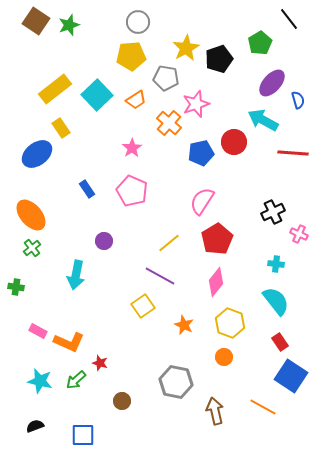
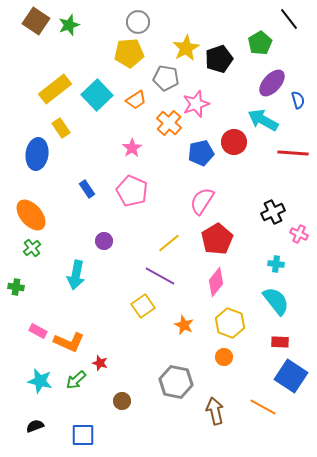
yellow pentagon at (131, 56): moved 2 px left, 3 px up
blue ellipse at (37, 154): rotated 44 degrees counterclockwise
red rectangle at (280, 342): rotated 54 degrees counterclockwise
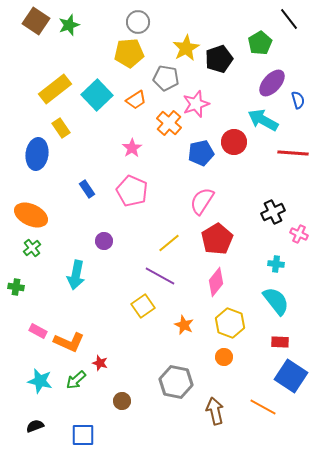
orange ellipse at (31, 215): rotated 24 degrees counterclockwise
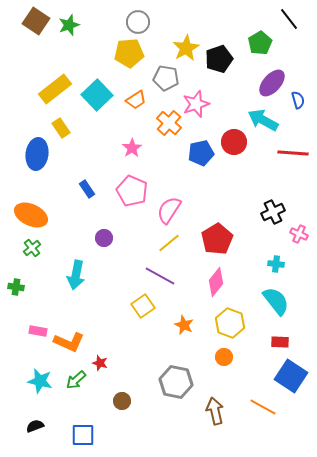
pink semicircle at (202, 201): moved 33 px left, 9 px down
purple circle at (104, 241): moved 3 px up
pink rectangle at (38, 331): rotated 18 degrees counterclockwise
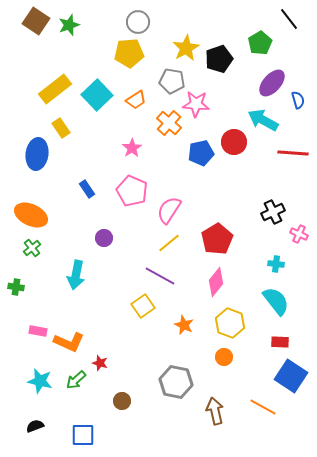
gray pentagon at (166, 78): moved 6 px right, 3 px down
pink star at (196, 104): rotated 24 degrees clockwise
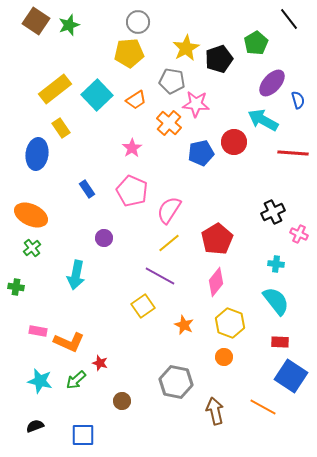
green pentagon at (260, 43): moved 4 px left
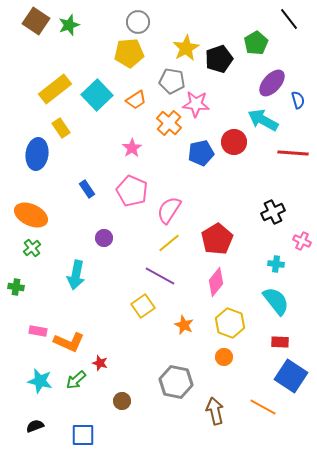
pink cross at (299, 234): moved 3 px right, 7 px down
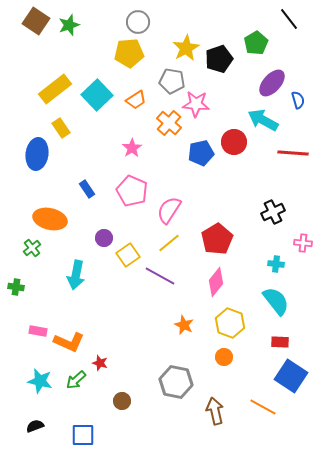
orange ellipse at (31, 215): moved 19 px right, 4 px down; rotated 12 degrees counterclockwise
pink cross at (302, 241): moved 1 px right, 2 px down; rotated 18 degrees counterclockwise
yellow square at (143, 306): moved 15 px left, 51 px up
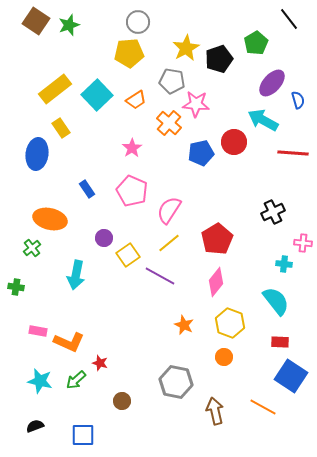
cyan cross at (276, 264): moved 8 px right
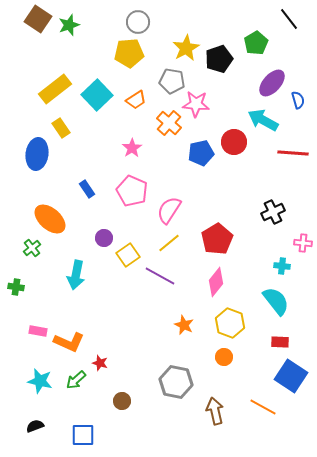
brown square at (36, 21): moved 2 px right, 2 px up
orange ellipse at (50, 219): rotated 28 degrees clockwise
cyan cross at (284, 264): moved 2 px left, 2 px down
